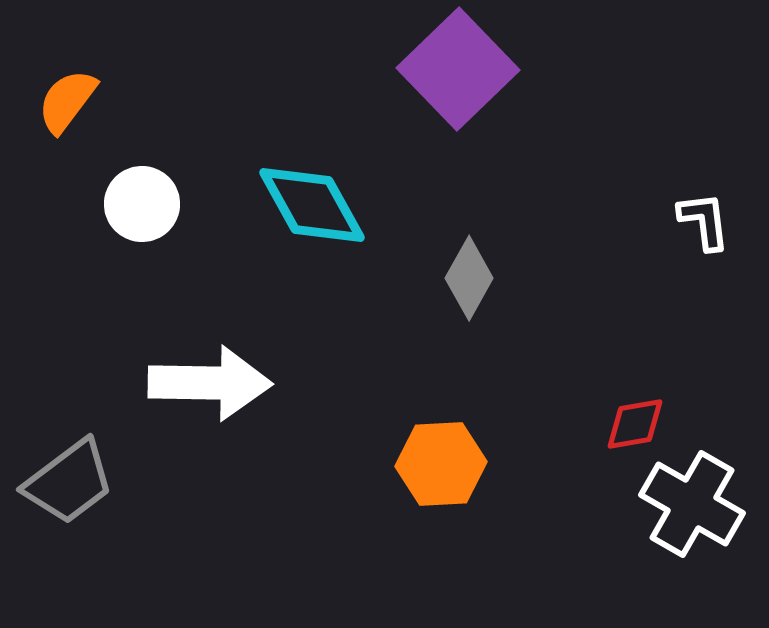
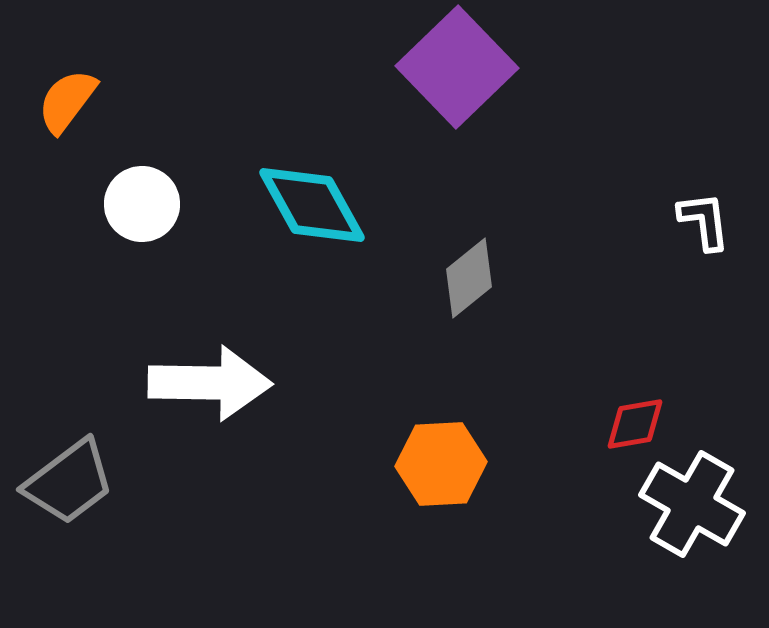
purple square: moved 1 px left, 2 px up
gray diamond: rotated 22 degrees clockwise
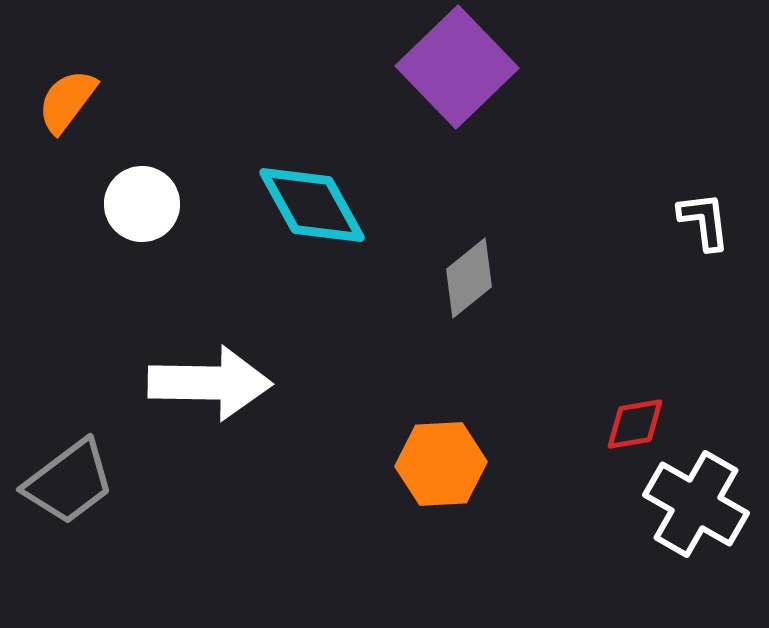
white cross: moved 4 px right
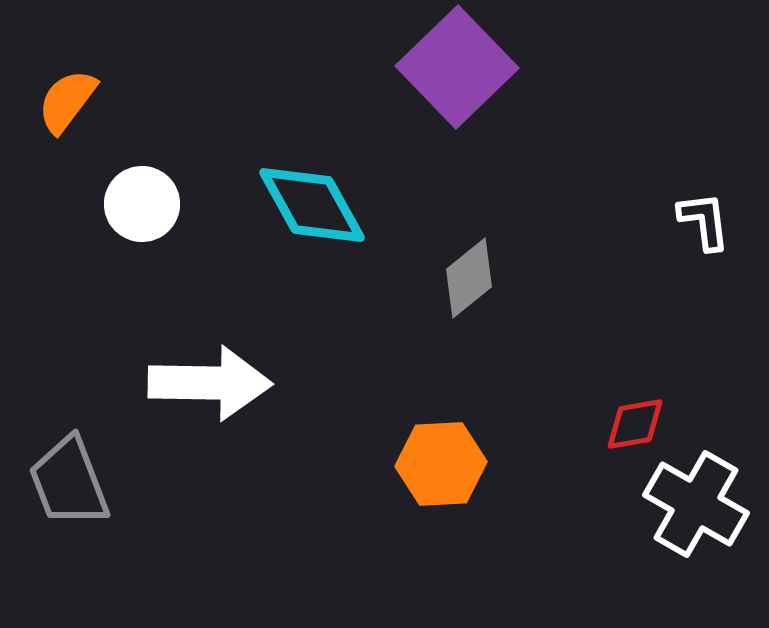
gray trapezoid: rotated 106 degrees clockwise
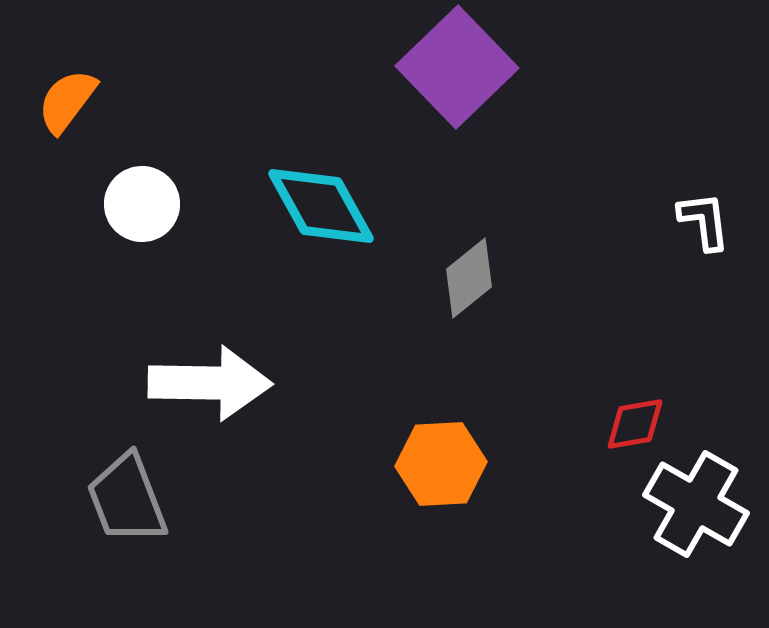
cyan diamond: moved 9 px right, 1 px down
gray trapezoid: moved 58 px right, 17 px down
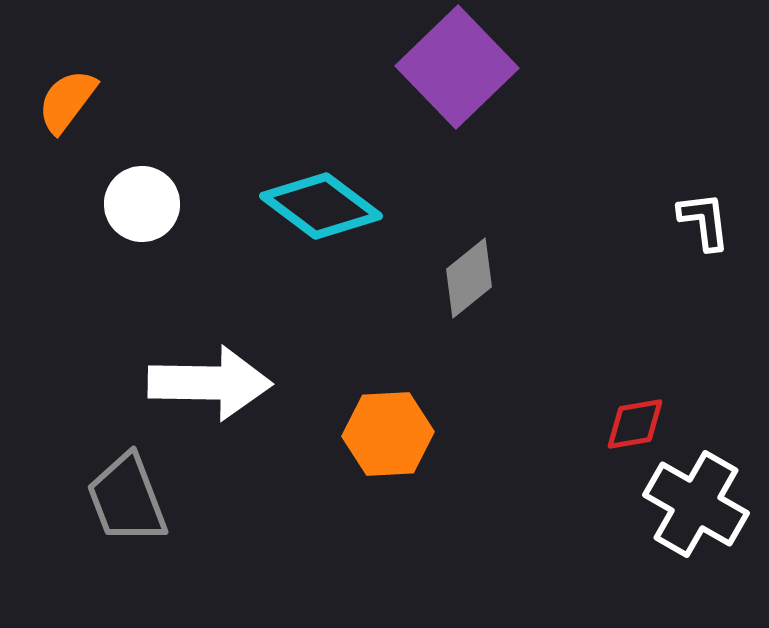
cyan diamond: rotated 24 degrees counterclockwise
orange hexagon: moved 53 px left, 30 px up
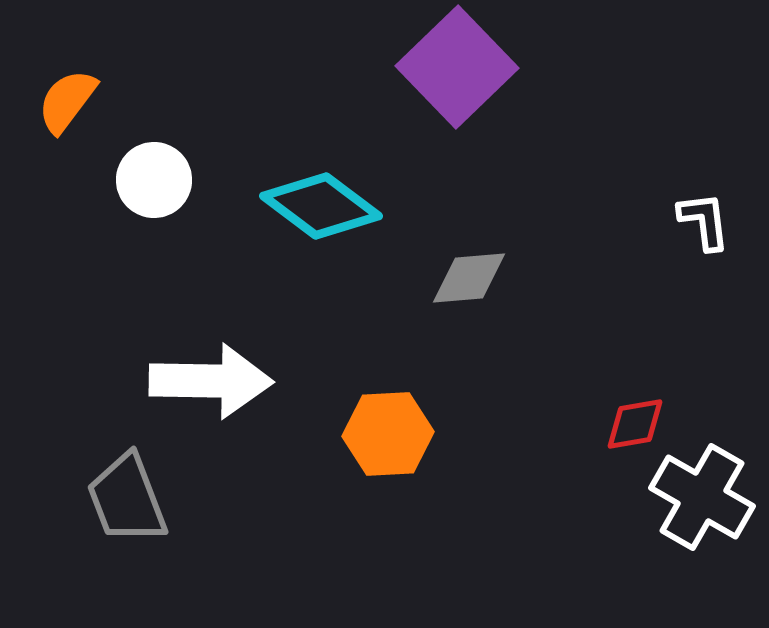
white circle: moved 12 px right, 24 px up
gray diamond: rotated 34 degrees clockwise
white arrow: moved 1 px right, 2 px up
white cross: moved 6 px right, 7 px up
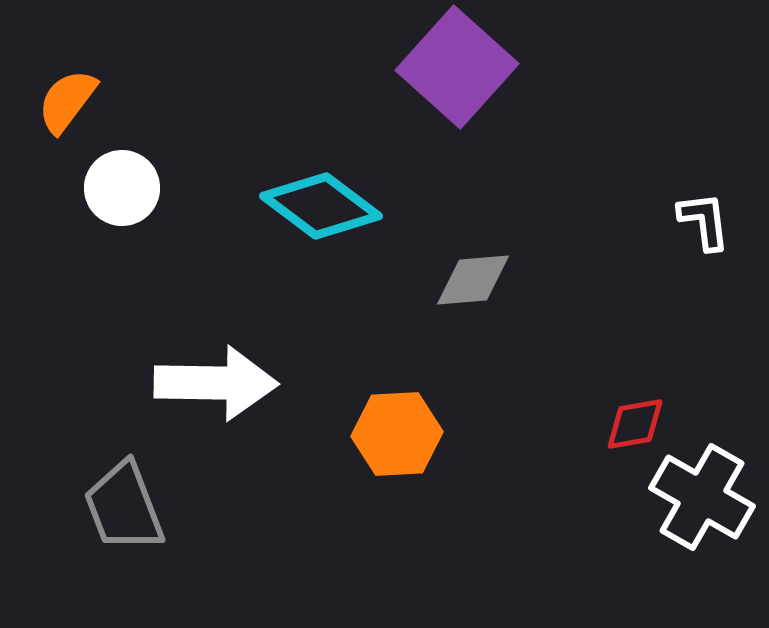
purple square: rotated 4 degrees counterclockwise
white circle: moved 32 px left, 8 px down
gray diamond: moved 4 px right, 2 px down
white arrow: moved 5 px right, 2 px down
orange hexagon: moved 9 px right
gray trapezoid: moved 3 px left, 8 px down
